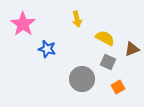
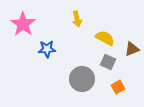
blue star: rotated 18 degrees counterclockwise
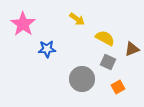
yellow arrow: rotated 42 degrees counterclockwise
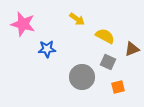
pink star: rotated 20 degrees counterclockwise
yellow semicircle: moved 2 px up
gray circle: moved 2 px up
orange square: rotated 16 degrees clockwise
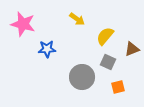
yellow semicircle: rotated 78 degrees counterclockwise
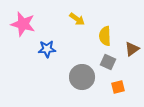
yellow semicircle: rotated 42 degrees counterclockwise
brown triangle: rotated 14 degrees counterclockwise
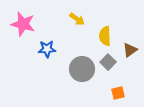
brown triangle: moved 2 px left, 1 px down
gray square: rotated 21 degrees clockwise
gray circle: moved 8 px up
orange square: moved 6 px down
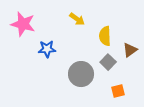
gray circle: moved 1 px left, 5 px down
orange square: moved 2 px up
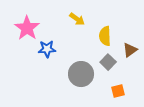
pink star: moved 4 px right, 4 px down; rotated 20 degrees clockwise
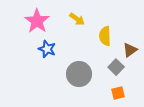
pink star: moved 10 px right, 7 px up
blue star: rotated 24 degrees clockwise
gray square: moved 8 px right, 5 px down
gray circle: moved 2 px left
orange square: moved 2 px down
